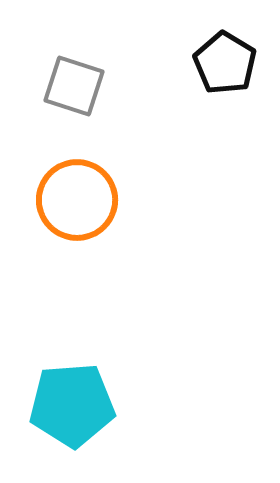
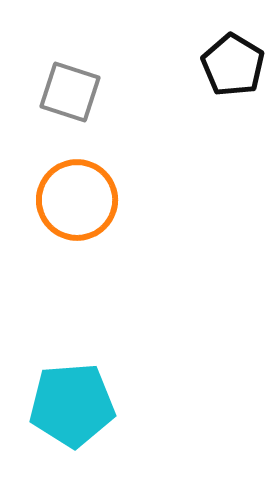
black pentagon: moved 8 px right, 2 px down
gray square: moved 4 px left, 6 px down
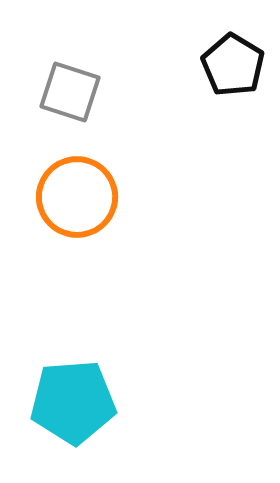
orange circle: moved 3 px up
cyan pentagon: moved 1 px right, 3 px up
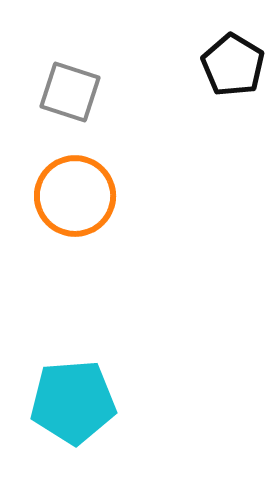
orange circle: moved 2 px left, 1 px up
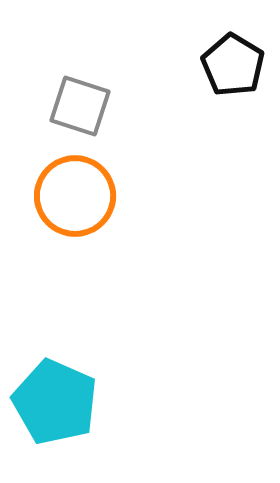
gray square: moved 10 px right, 14 px down
cyan pentagon: moved 18 px left; rotated 28 degrees clockwise
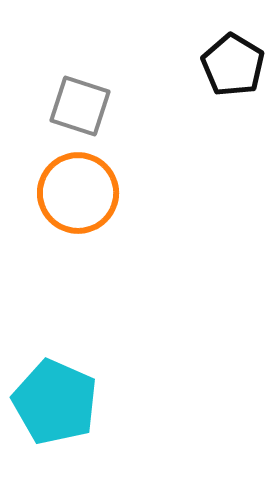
orange circle: moved 3 px right, 3 px up
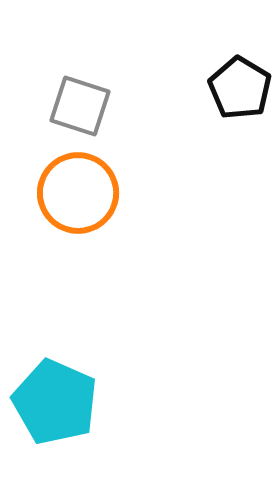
black pentagon: moved 7 px right, 23 px down
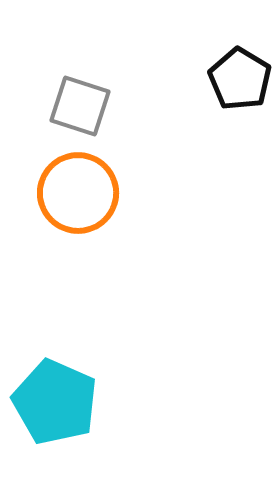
black pentagon: moved 9 px up
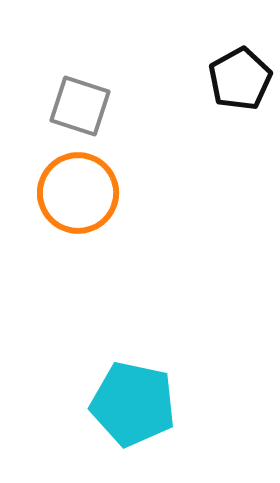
black pentagon: rotated 12 degrees clockwise
cyan pentagon: moved 78 px right, 2 px down; rotated 12 degrees counterclockwise
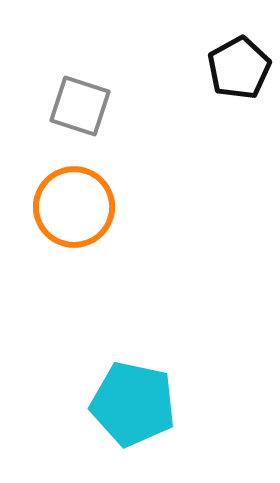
black pentagon: moved 1 px left, 11 px up
orange circle: moved 4 px left, 14 px down
